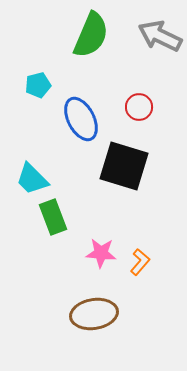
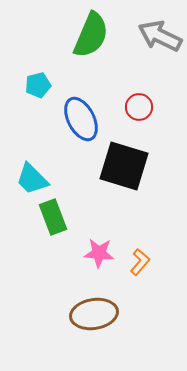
pink star: moved 2 px left
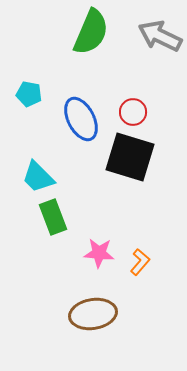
green semicircle: moved 3 px up
cyan pentagon: moved 9 px left, 9 px down; rotated 25 degrees clockwise
red circle: moved 6 px left, 5 px down
black square: moved 6 px right, 9 px up
cyan trapezoid: moved 6 px right, 2 px up
brown ellipse: moved 1 px left
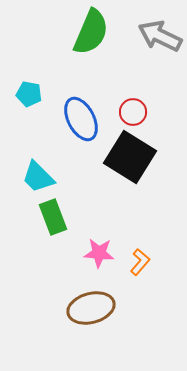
black square: rotated 15 degrees clockwise
brown ellipse: moved 2 px left, 6 px up; rotated 6 degrees counterclockwise
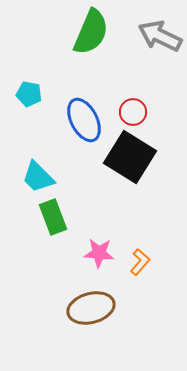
blue ellipse: moved 3 px right, 1 px down
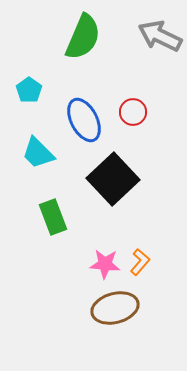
green semicircle: moved 8 px left, 5 px down
cyan pentagon: moved 4 px up; rotated 25 degrees clockwise
black square: moved 17 px left, 22 px down; rotated 15 degrees clockwise
cyan trapezoid: moved 24 px up
pink star: moved 6 px right, 11 px down
brown ellipse: moved 24 px right
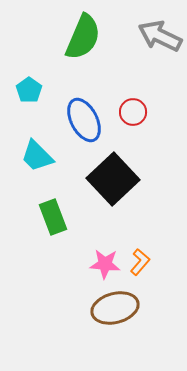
cyan trapezoid: moved 1 px left, 3 px down
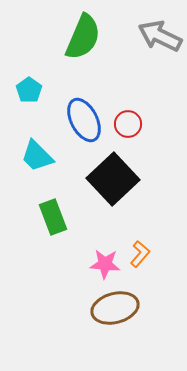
red circle: moved 5 px left, 12 px down
orange L-shape: moved 8 px up
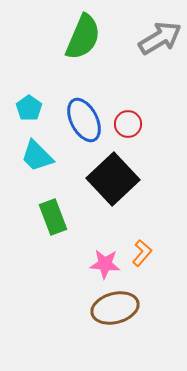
gray arrow: moved 2 px down; rotated 123 degrees clockwise
cyan pentagon: moved 18 px down
orange L-shape: moved 2 px right, 1 px up
